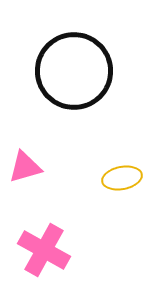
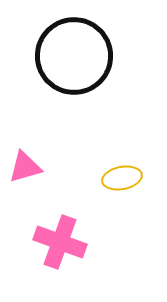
black circle: moved 15 px up
pink cross: moved 16 px right, 8 px up; rotated 9 degrees counterclockwise
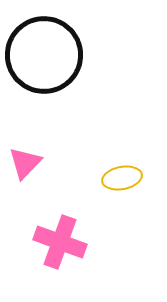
black circle: moved 30 px left, 1 px up
pink triangle: moved 4 px up; rotated 30 degrees counterclockwise
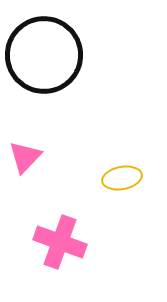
pink triangle: moved 6 px up
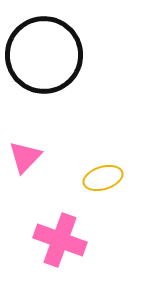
yellow ellipse: moved 19 px left; rotated 6 degrees counterclockwise
pink cross: moved 2 px up
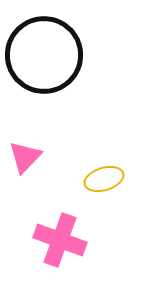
yellow ellipse: moved 1 px right, 1 px down
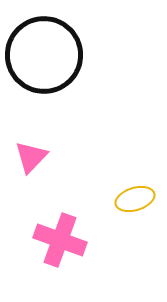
pink triangle: moved 6 px right
yellow ellipse: moved 31 px right, 20 px down
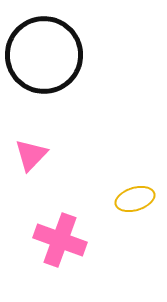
pink triangle: moved 2 px up
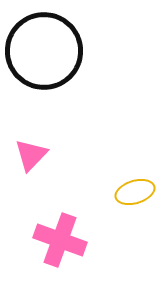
black circle: moved 4 px up
yellow ellipse: moved 7 px up
